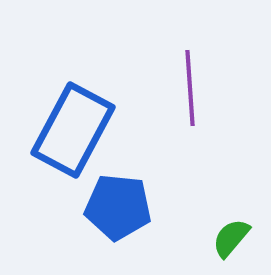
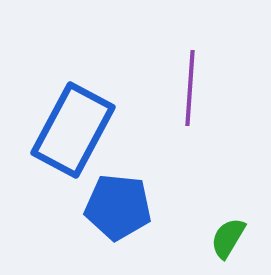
purple line: rotated 8 degrees clockwise
green semicircle: moved 3 px left; rotated 9 degrees counterclockwise
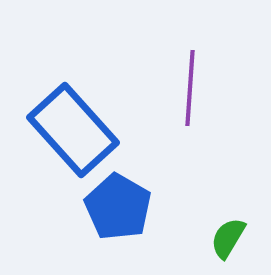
blue rectangle: rotated 70 degrees counterclockwise
blue pentagon: rotated 24 degrees clockwise
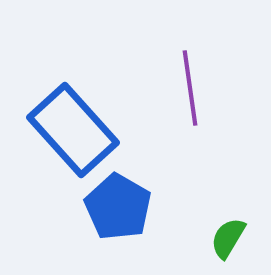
purple line: rotated 12 degrees counterclockwise
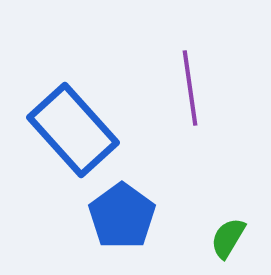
blue pentagon: moved 4 px right, 9 px down; rotated 6 degrees clockwise
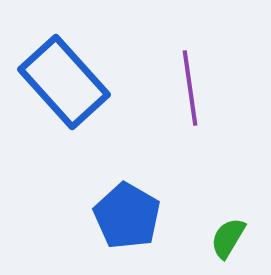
blue rectangle: moved 9 px left, 48 px up
blue pentagon: moved 5 px right; rotated 6 degrees counterclockwise
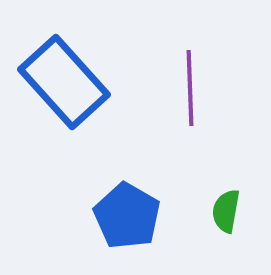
purple line: rotated 6 degrees clockwise
green semicircle: moved 2 px left, 27 px up; rotated 21 degrees counterclockwise
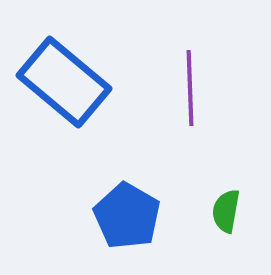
blue rectangle: rotated 8 degrees counterclockwise
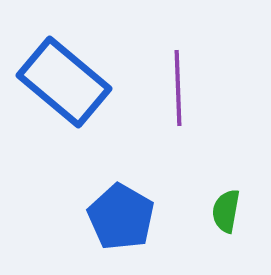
purple line: moved 12 px left
blue pentagon: moved 6 px left, 1 px down
